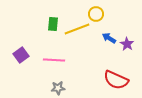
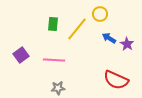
yellow circle: moved 4 px right
yellow line: rotated 30 degrees counterclockwise
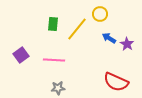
red semicircle: moved 2 px down
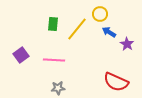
blue arrow: moved 6 px up
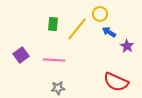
purple star: moved 2 px down
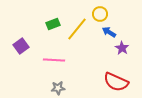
green rectangle: rotated 64 degrees clockwise
purple star: moved 5 px left, 2 px down
purple square: moved 9 px up
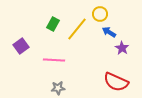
green rectangle: rotated 40 degrees counterclockwise
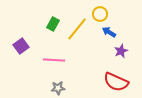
purple star: moved 1 px left, 3 px down; rotated 16 degrees clockwise
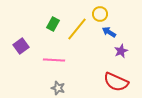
gray star: rotated 24 degrees clockwise
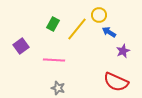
yellow circle: moved 1 px left, 1 px down
purple star: moved 2 px right
